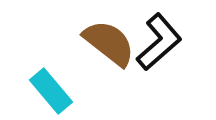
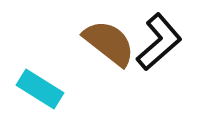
cyan rectangle: moved 11 px left, 2 px up; rotated 18 degrees counterclockwise
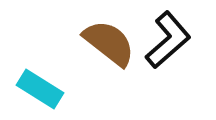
black L-shape: moved 9 px right, 2 px up
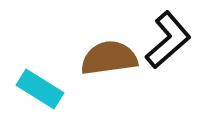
brown semicircle: moved 15 px down; rotated 46 degrees counterclockwise
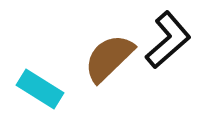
brown semicircle: rotated 36 degrees counterclockwise
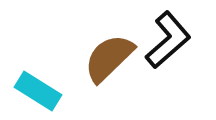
cyan rectangle: moved 2 px left, 2 px down
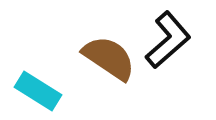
brown semicircle: rotated 78 degrees clockwise
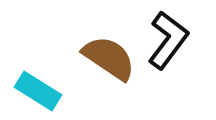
black L-shape: rotated 12 degrees counterclockwise
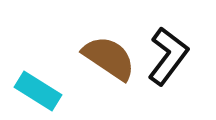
black L-shape: moved 16 px down
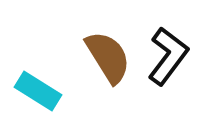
brown semicircle: moved 1 px left, 1 px up; rotated 24 degrees clockwise
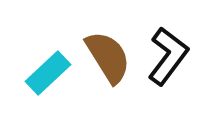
cyan rectangle: moved 10 px right, 18 px up; rotated 75 degrees counterclockwise
